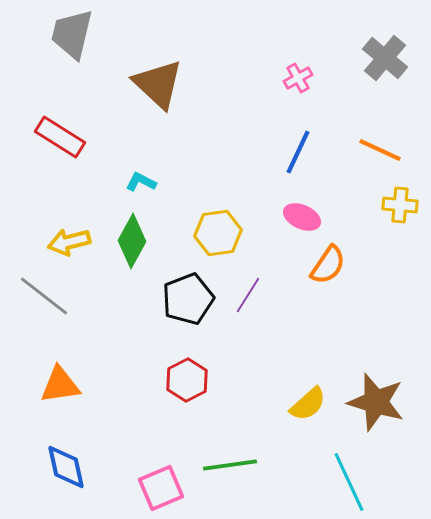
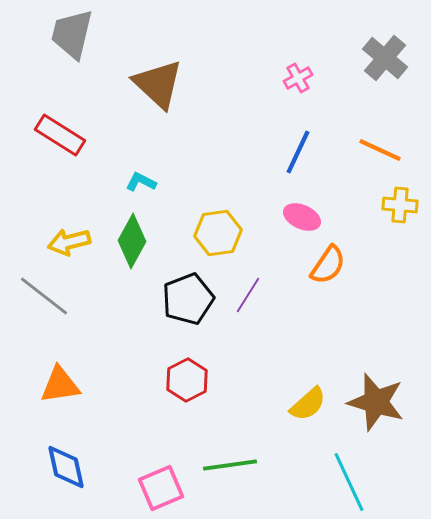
red rectangle: moved 2 px up
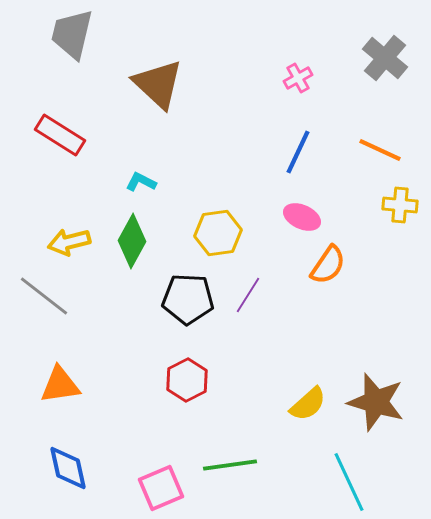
black pentagon: rotated 24 degrees clockwise
blue diamond: moved 2 px right, 1 px down
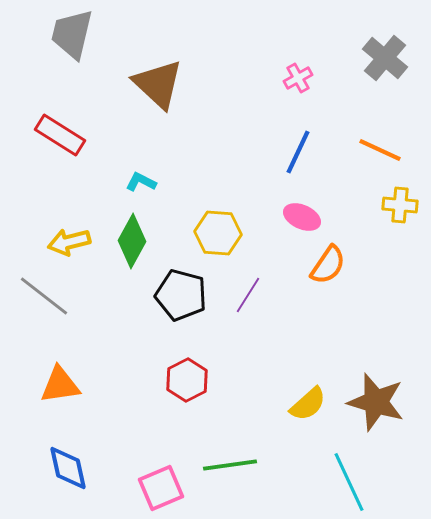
yellow hexagon: rotated 12 degrees clockwise
black pentagon: moved 7 px left, 4 px up; rotated 12 degrees clockwise
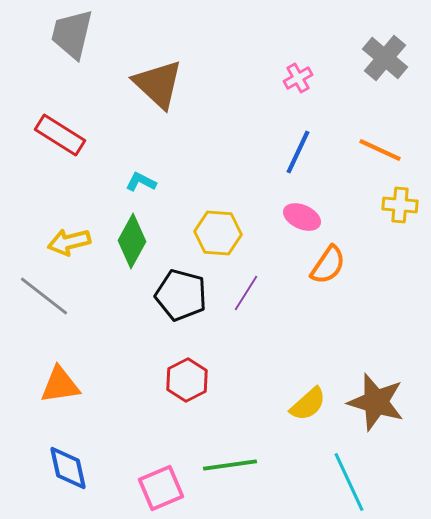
purple line: moved 2 px left, 2 px up
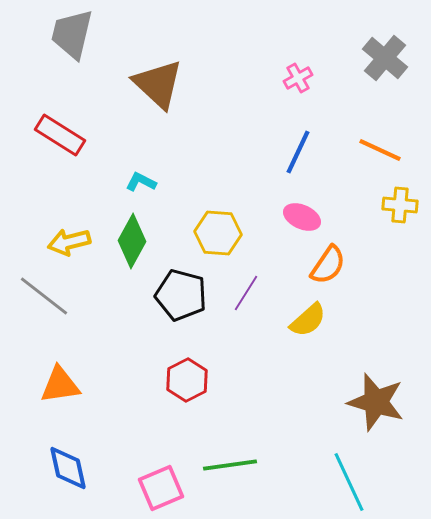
yellow semicircle: moved 84 px up
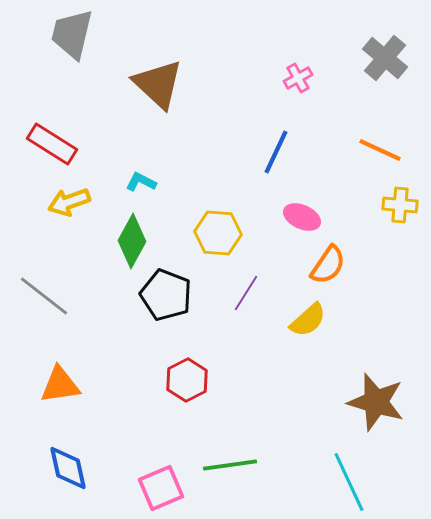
red rectangle: moved 8 px left, 9 px down
blue line: moved 22 px left
yellow arrow: moved 40 px up; rotated 6 degrees counterclockwise
black pentagon: moved 15 px left; rotated 6 degrees clockwise
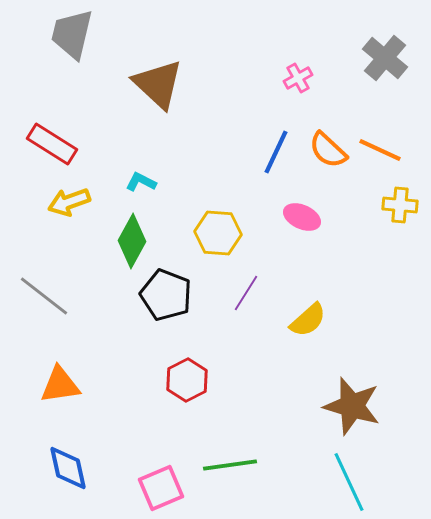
orange semicircle: moved 115 px up; rotated 99 degrees clockwise
brown star: moved 24 px left, 4 px down
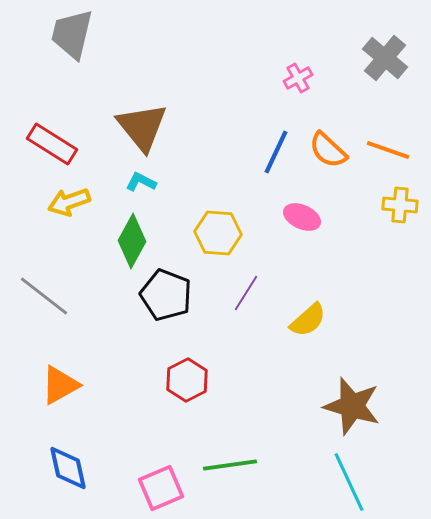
brown triangle: moved 16 px left, 43 px down; rotated 8 degrees clockwise
orange line: moved 8 px right; rotated 6 degrees counterclockwise
orange triangle: rotated 21 degrees counterclockwise
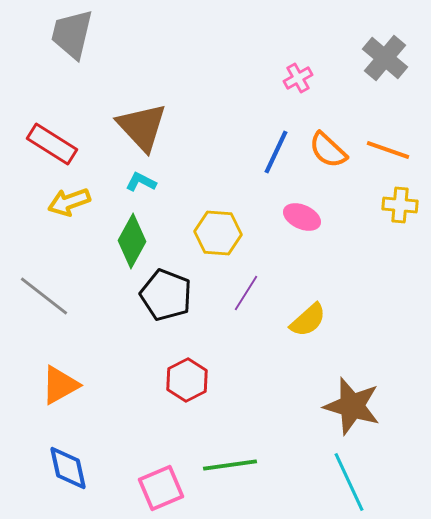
brown triangle: rotated 4 degrees counterclockwise
